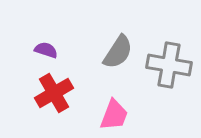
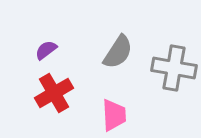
purple semicircle: rotated 55 degrees counterclockwise
gray cross: moved 5 px right, 3 px down
pink trapezoid: rotated 24 degrees counterclockwise
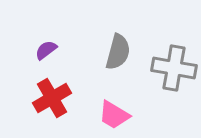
gray semicircle: rotated 18 degrees counterclockwise
red cross: moved 2 px left, 5 px down
pink trapezoid: rotated 124 degrees clockwise
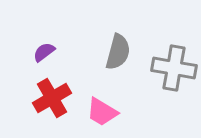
purple semicircle: moved 2 px left, 2 px down
pink trapezoid: moved 12 px left, 3 px up
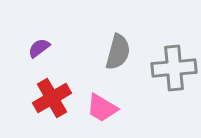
purple semicircle: moved 5 px left, 4 px up
gray cross: rotated 15 degrees counterclockwise
pink trapezoid: moved 4 px up
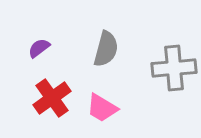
gray semicircle: moved 12 px left, 3 px up
red cross: rotated 6 degrees counterclockwise
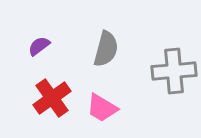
purple semicircle: moved 2 px up
gray cross: moved 3 px down
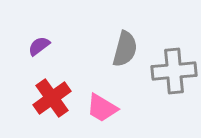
gray semicircle: moved 19 px right
